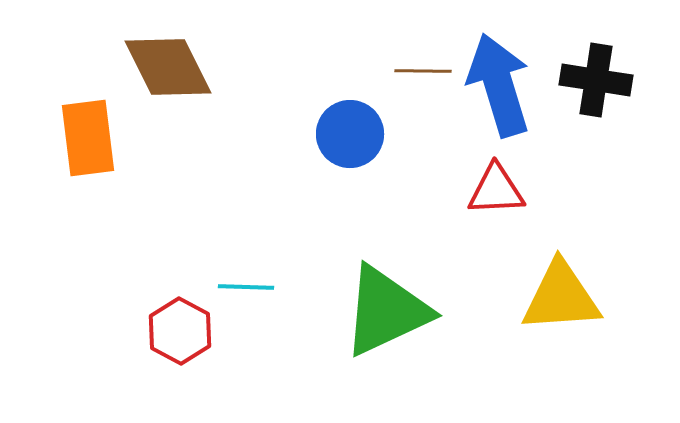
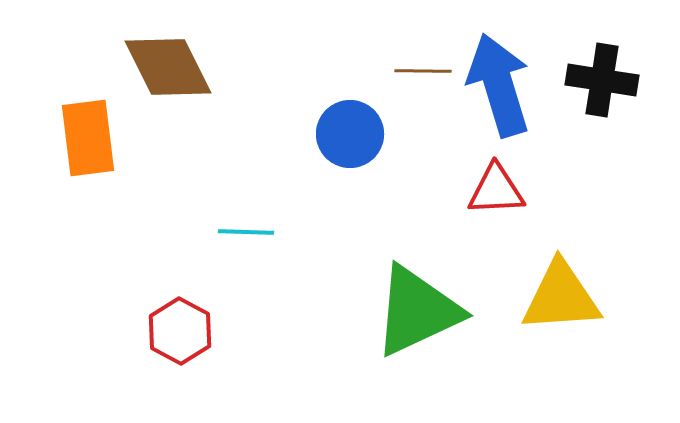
black cross: moved 6 px right
cyan line: moved 55 px up
green triangle: moved 31 px right
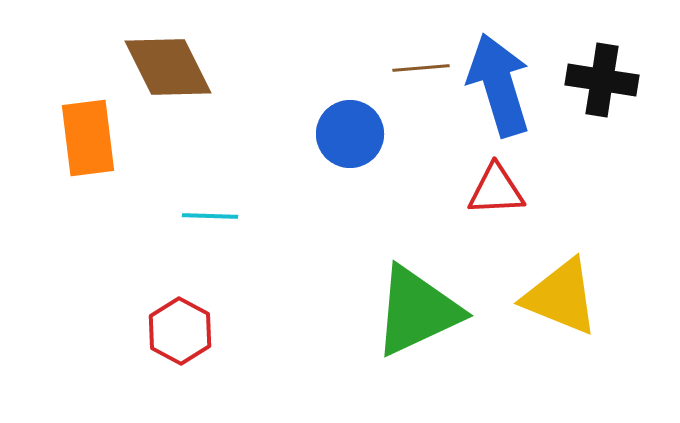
brown line: moved 2 px left, 3 px up; rotated 6 degrees counterclockwise
cyan line: moved 36 px left, 16 px up
yellow triangle: rotated 26 degrees clockwise
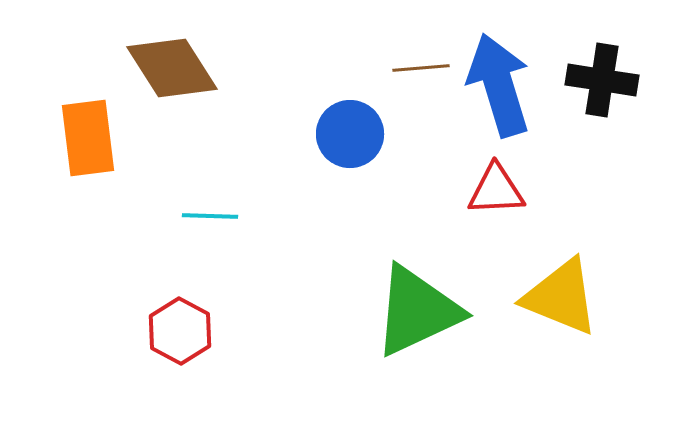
brown diamond: moved 4 px right, 1 px down; rotated 6 degrees counterclockwise
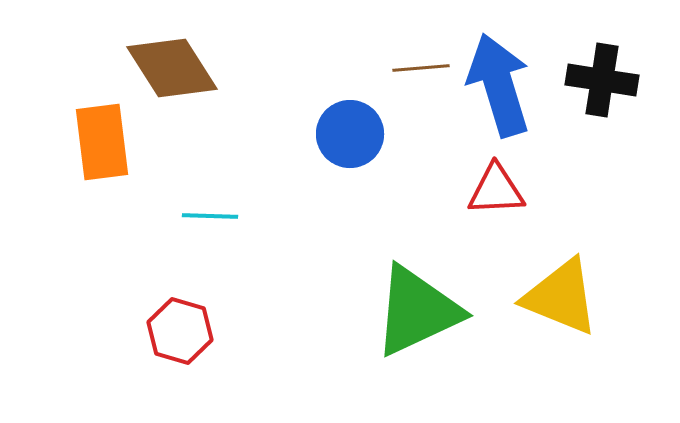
orange rectangle: moved 14 px right, 4 px down
red hexagon: rotated 12 degrees counterclockwise
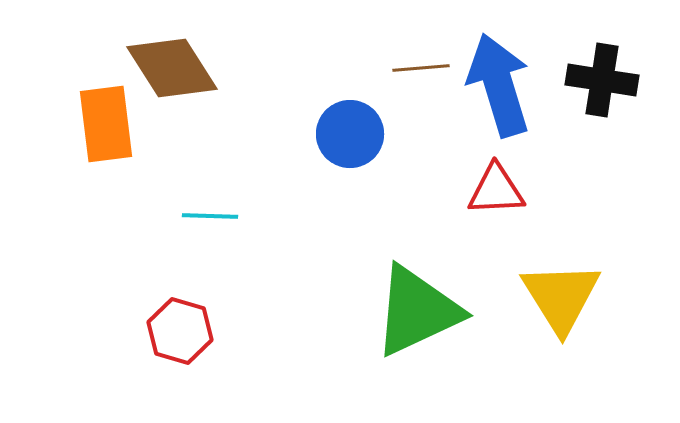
orange rectangle: moved 4 px right, 18 px up
yellow triangle: rotated 36 degrees clockwise
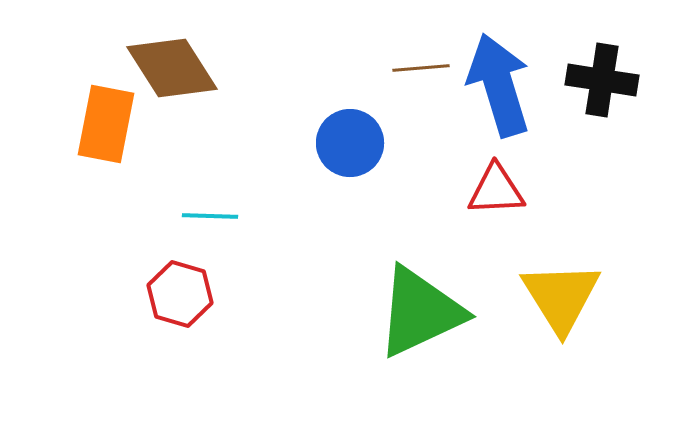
orange rectangle: rotated 18 degrees clockwise
blue circle: moved 9 px down
green triangle: moved 3 px right, 1 px down
red hexagon: moved 37 px up
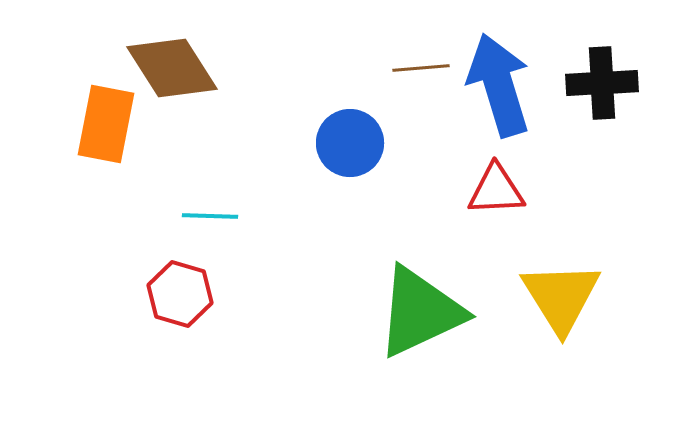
black cross: moved 3 px down; rotated 12 degrees counterclockwise
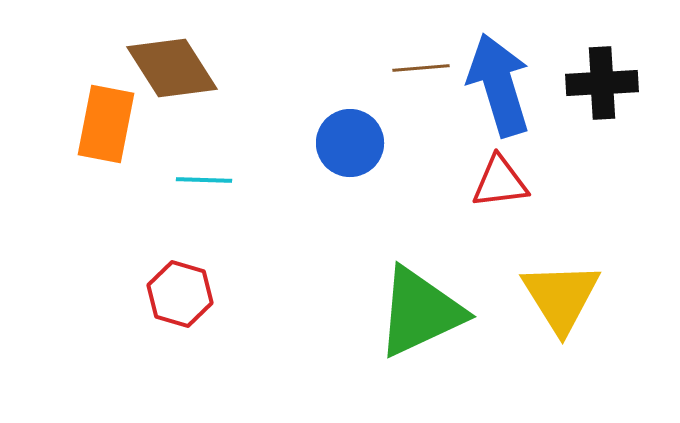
red triangle: moved 4 px right, 8 px up; rotated 4 degrees counterclockwise
cyan line: moved 6 px left, 36 px up
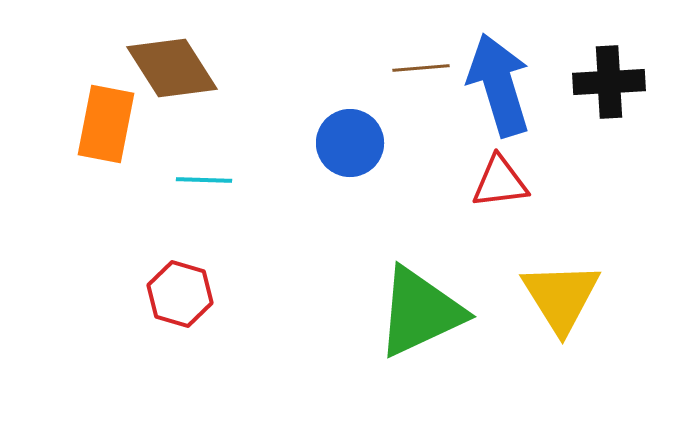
black cross: moved 7 px right, 1 px up
